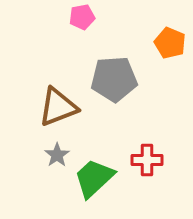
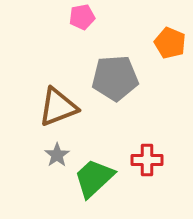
gray pentagon: moved 1 px right, 1 px up
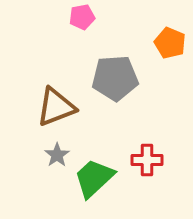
brown triangle: moved 2 px left
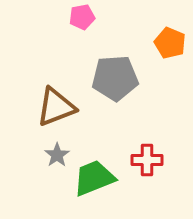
green trapezoid: rotated 21 degrees clockwise
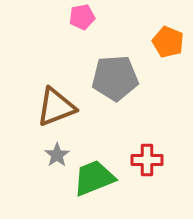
orange pentagon: moved 2 px left, 1 px up
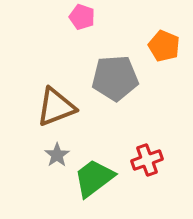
pink pentagon: rotated 30 degrees clockwise
orange pentagon: moved 4 px left, 4 px down
red cross: rotated 20 degrees counterclockwise
green trapezoid: rotated 15 degrees counterclockwise
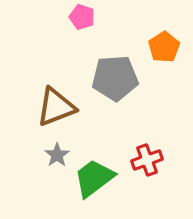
orange pentagon: moved 1 px down; rotated 16 degrees clockwise
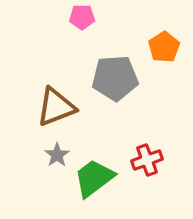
pink pentagon: rotated 20 degrees counterclockwise
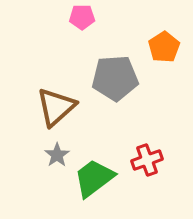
brown triangle: rotated 21 degrees counterclockwise
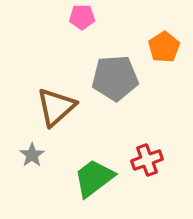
gray star: moved 25 px left
